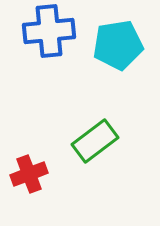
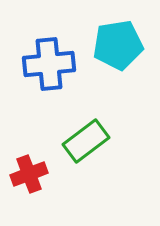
blue cross: moved 33 px down
green rectangle: moved 9 px left
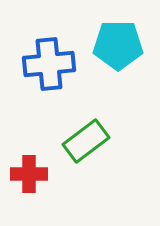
cyan pentagon: rotated 9 degrees clockwise
red cross: rotated 21 degrees clockwise
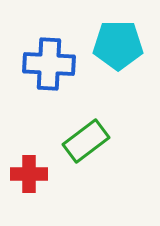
blue cross: rotated 9 degrees clockwise
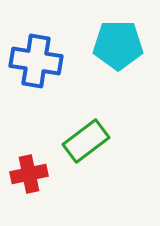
blue cross: moved 13 px left, 3 px up; rotated 6 degrees clockwise
red cross: rotated 12 degrees counterclockwise
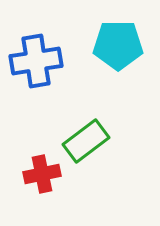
blue cross: rotated 18 degrees counterclockwise
red cross: moved 13 px right
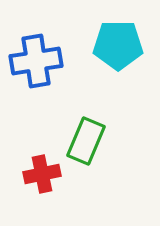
green rectangle: rotated 30 degrees counterclockwise
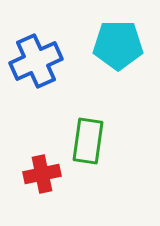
blue cross: rotated 15 degrees counterclockwise
green rectangle: moved 2 px right; rotated 15 degrees counterclockwise
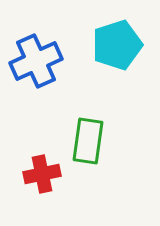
cyan pentagon: moved 1 px left; rotated 18 degrees counterclockwise
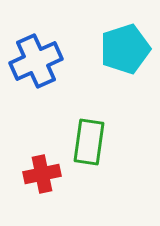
cyan pentagon: moved 8 px right, 4 px down
green rectangle: moved 1 px right, 1 px down
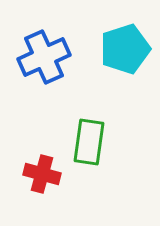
blue cross: moved 8 px right, 4 px up
red cross: rotated 27 degrees clockwise
